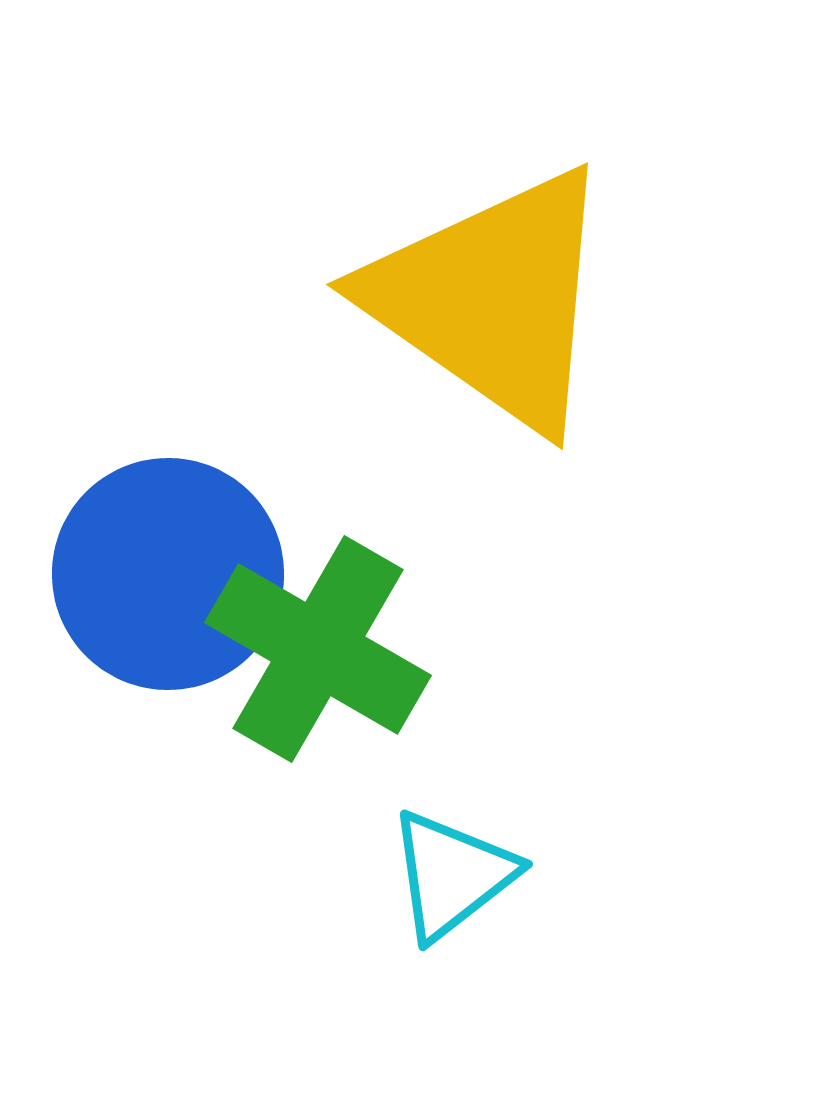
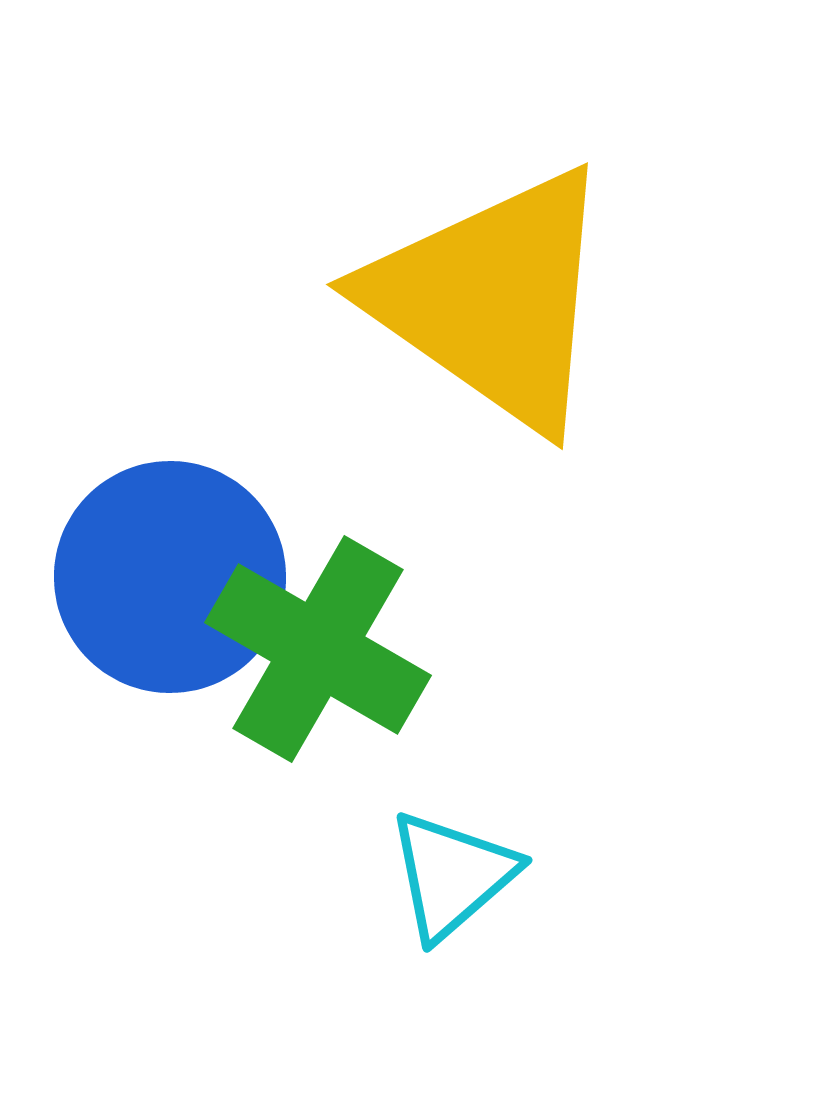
blue circle: moved 2 px right, 3 px down
cyan triangle: rotated 3 degrees counterclockwise
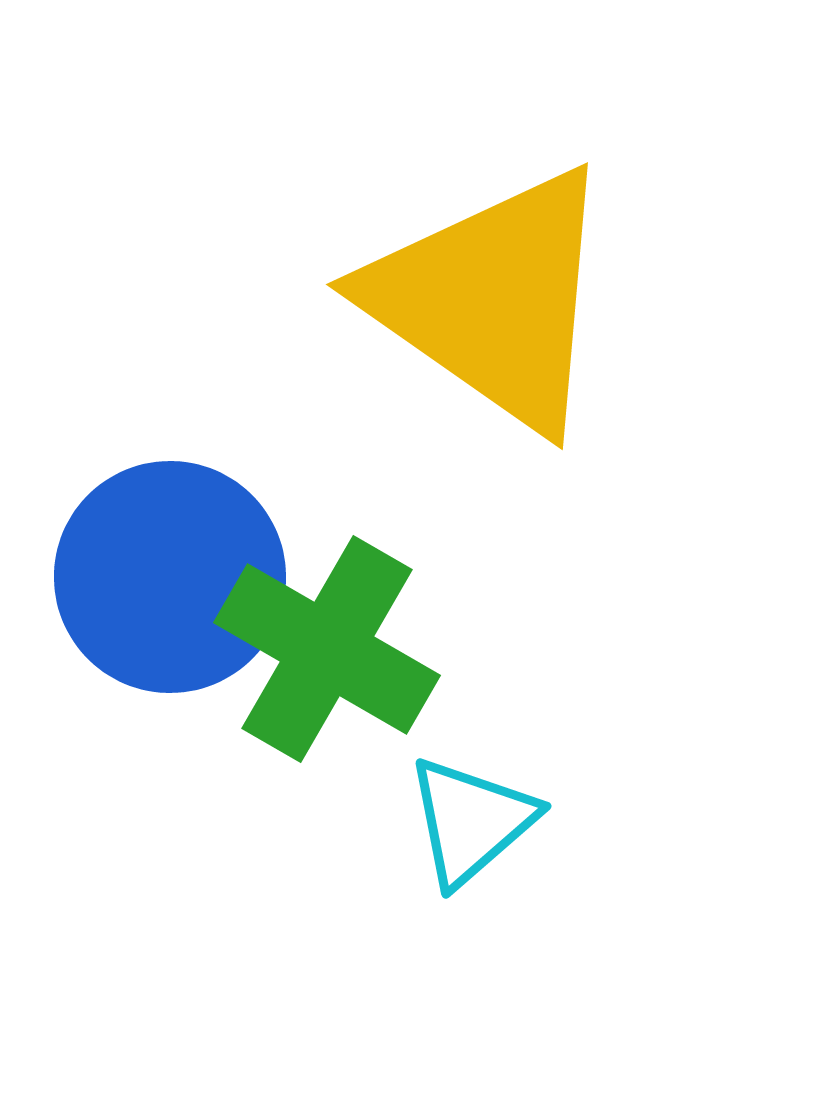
green cross: moved 9 px right
cyan triangle: moved 19 px right, 54 px up
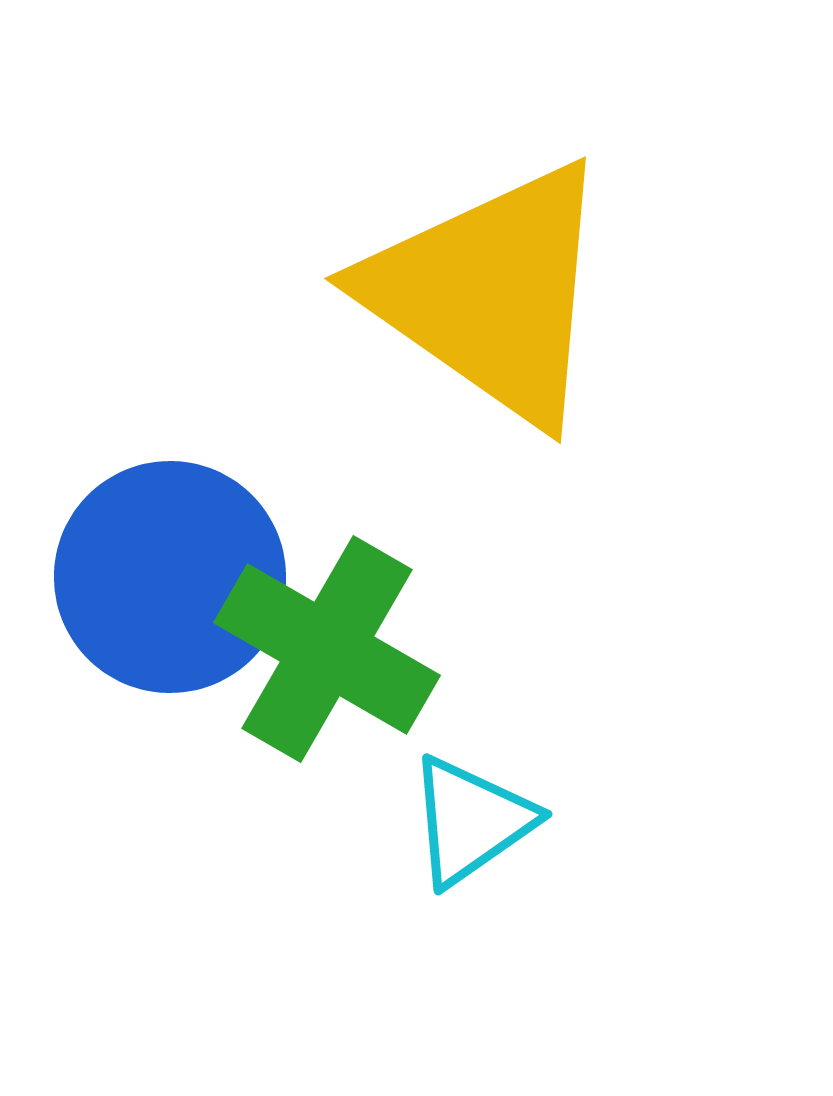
yellow triangle: moved 2 px left, 6 px up
cyan triangle: rotated 6 degrees clockwise
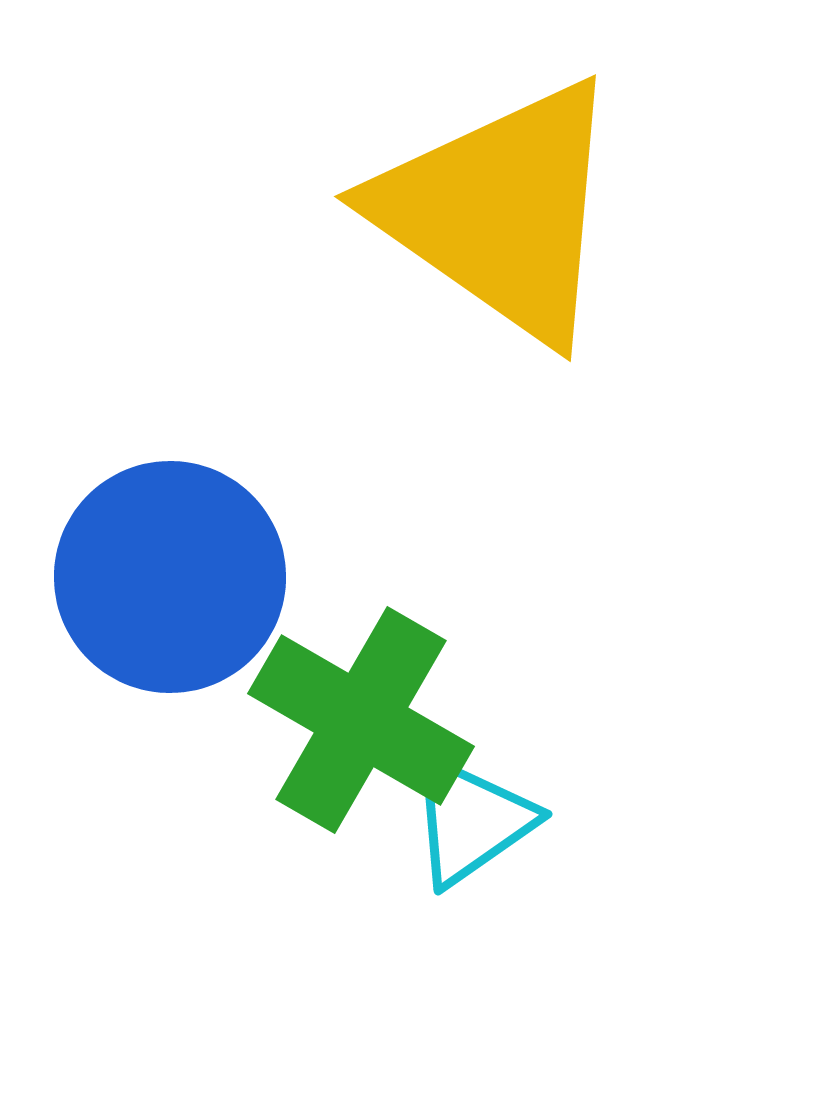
yellow triangle: moved 10 px right, 82 px up
green cross: moved 34 px right, 71 px down
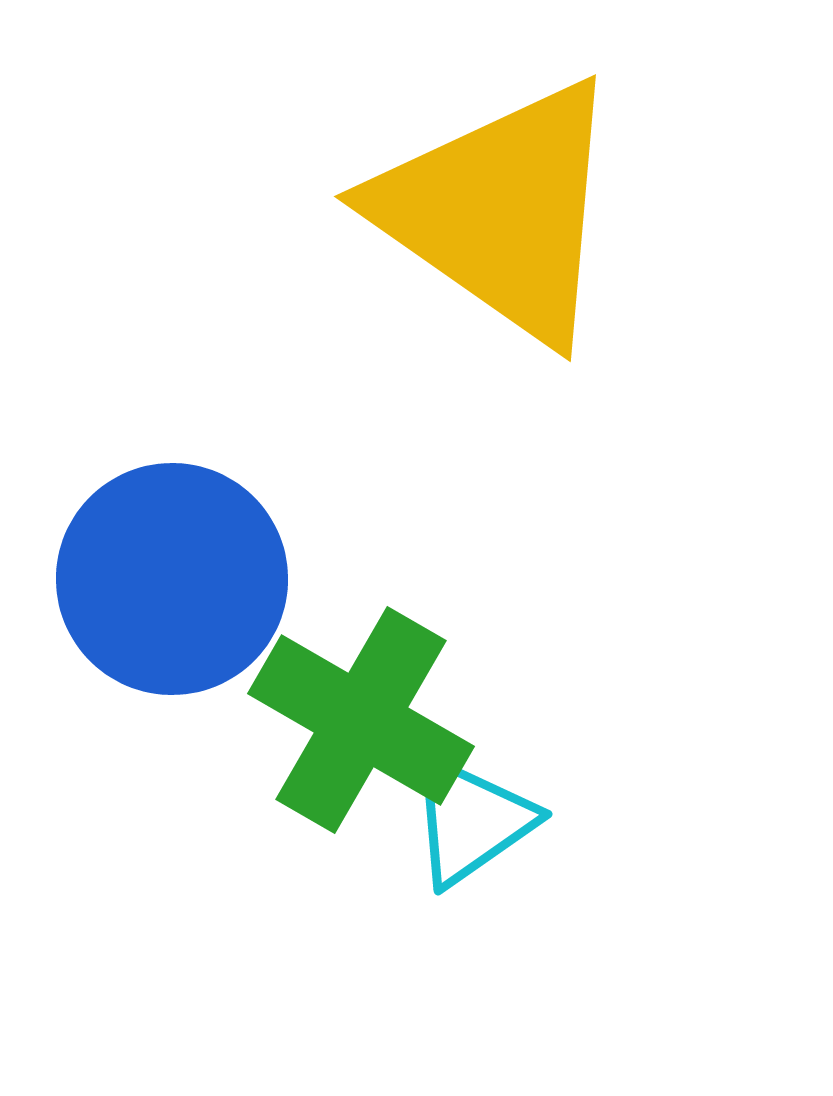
blue circle: moved 2 px right, 2 px down
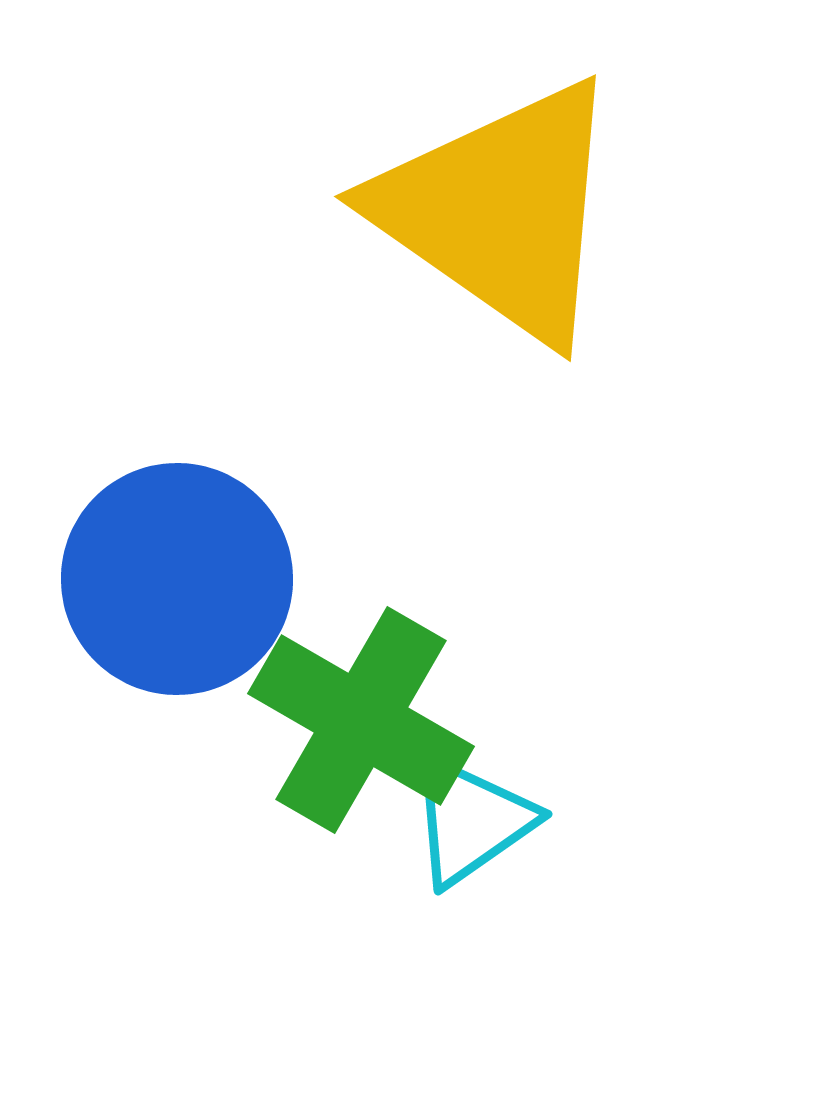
blue circle: moved 5 px right
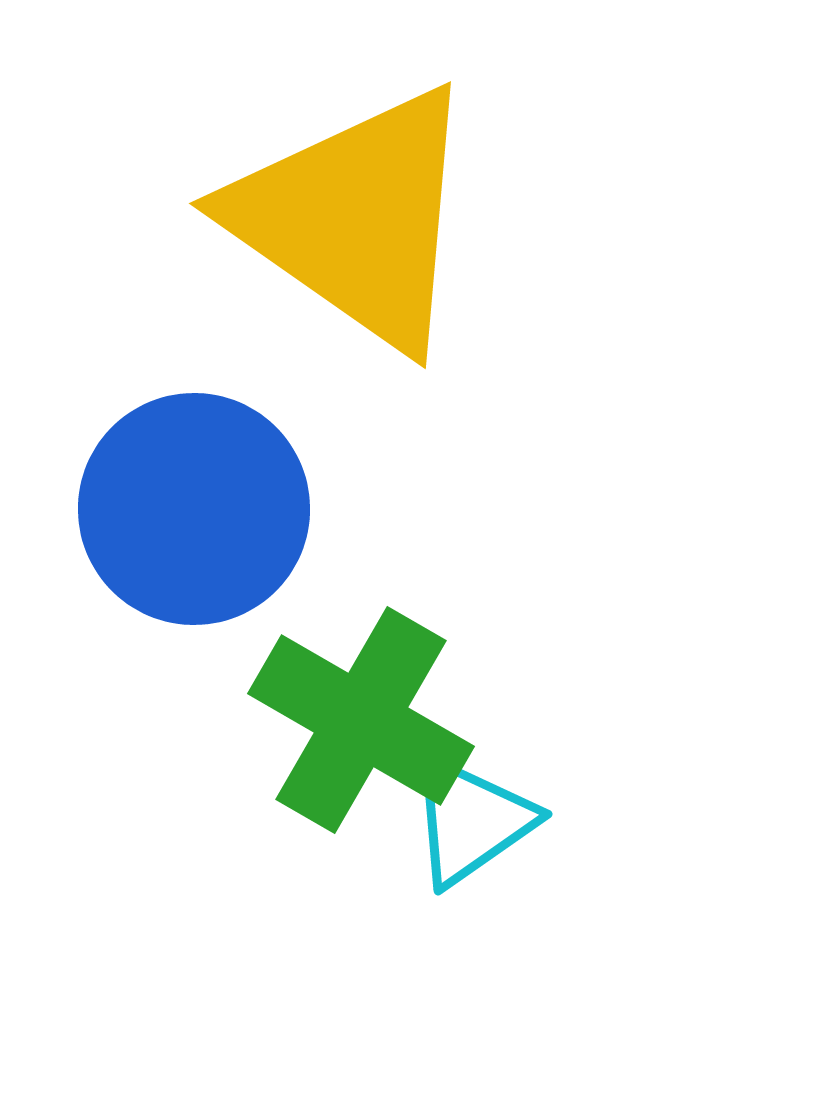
yellow triangle: moved 145 px left, 7 px down
blue circle: moved 17 px right, 70 px up
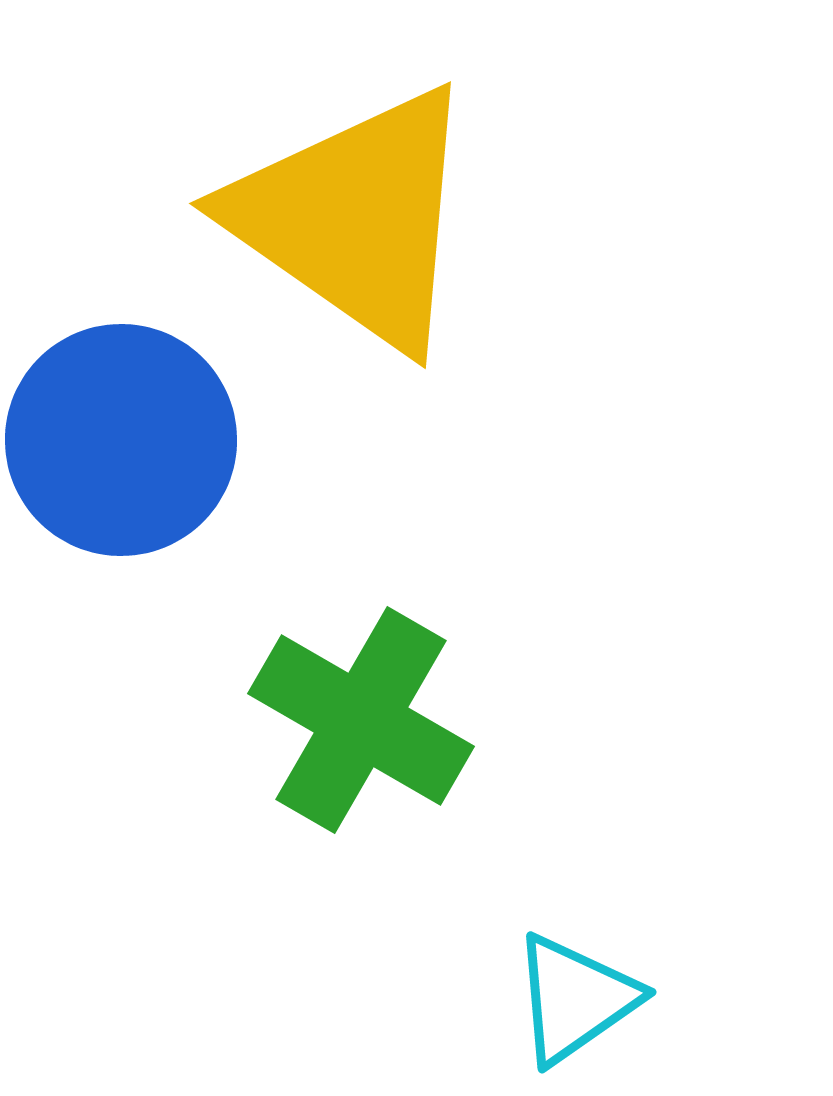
blue circle: moved 73 px left, 69 px up
cyan triangle: moved 104 px right, 178 px down
